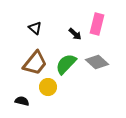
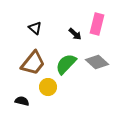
brown trapezoid: moved 2 px left
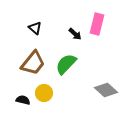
gray diamond: moved 9 px right, 28 px down
yellow circle: moved 4 px left, 6 px down
black semicircle: moved 1 px right, 1 px up
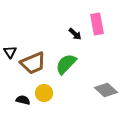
pink rectangle: rotated 25 degrees counterclockwise
black triangle: moved 25 px left, 24 px down; rotated 16 degrees clockwise
brown trapezoid: rotated 28 degrees clockwise
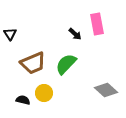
black triangle: moved 18 px up
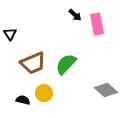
black arrow: moved 19 px up
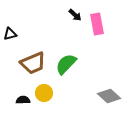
black triangle: rotated 48 degrees clockwise
gray diamond: moved 3 px right, 6 px down
black semicircle: rotated 16 degrees counterclockwise
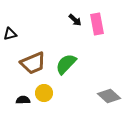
black arrow: moved 5 px down
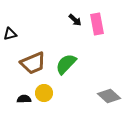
black semicircle: moved 1 px right, 1 px up
